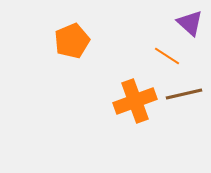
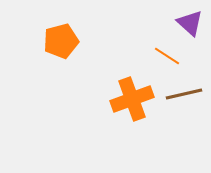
orange pentagon: moved 11 px left; rotated 8 degrees clockwise
orange cross: moved 3 px left, 2 px up
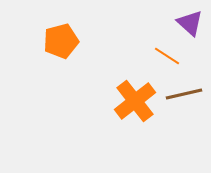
orange cross: moved 3 px right, 2 px down; rotated 18 degrees counterclockwise
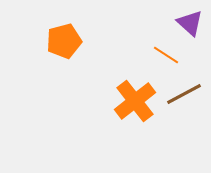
orange pentagon: moved 3 px right
orange line: moved 1 px left, 1 px up
brown line: rotated 15 degrees counterclockwise
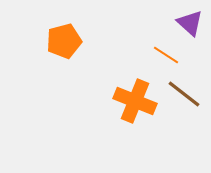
brown line: rotated 66 degrees clockwise
orange cross: rotated 30 degrees counterclockwise
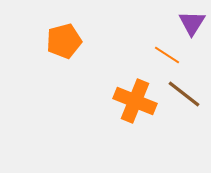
purple triangle: moved 2 px right; rotated 20 degrees clockwise
orange line: moved 1 px right
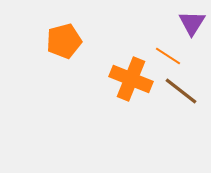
orange line: moved 1 px right, 1 px down
brown line: moved 3 px left, 3 px up
orange cross: moved 4 px left, 22 px up
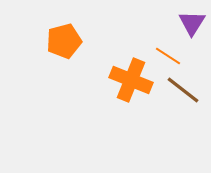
orange cross: moved 1 px down
brown line: moved 2 px right, 1 px up
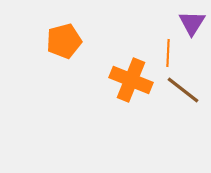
orange line: moved 3 px up; rotated 60 degrees clockwise
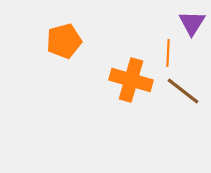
orange cross: rotated 6 degrees counterclockwise
brown line: moved 1 px down
